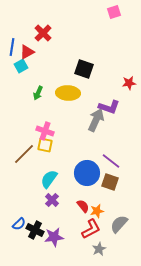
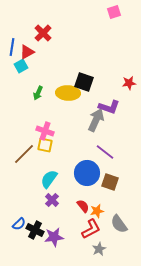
black square: moved 13 px down
purple line: moved 6 px left, 9 px up
gray semicircle: rotated 78 degrees counterclockwise
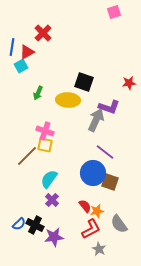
yellow ellipse: moved 7 px down
brown line: moved 3 px right, 2 px down
blue circle: moved 6 px right
red semicircle: moved 2 px right
black cross: moved 5 px up
gray star: rotated 16 degrees counterclockwise
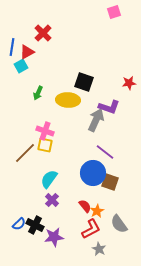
brown line: moved 2 px left, 3 px up
orange star: rotated 16 degrees counterclockwise
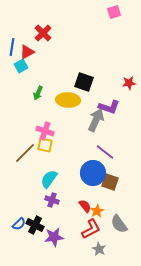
purple cross: rotated 24 degrees counterclockwise
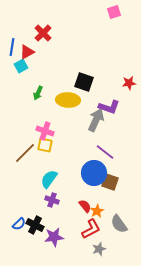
blue circle: moved 1 px right
gray star: rotated 24 degrees clockwise
